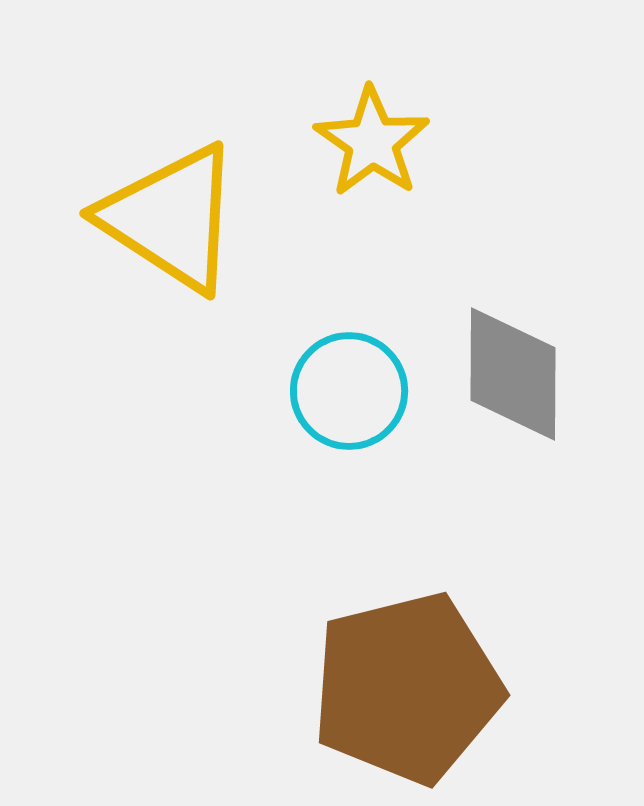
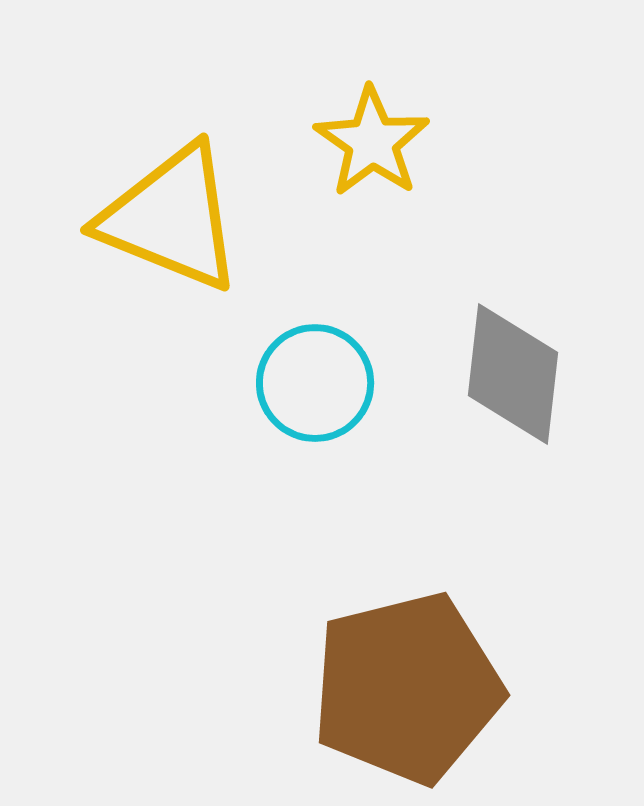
yellow triangle: rotated 11 degrees counterclockwise
gray diamond: rotated 6 degrees clockwise
cyan circle: moved 34 px left, 8 px up
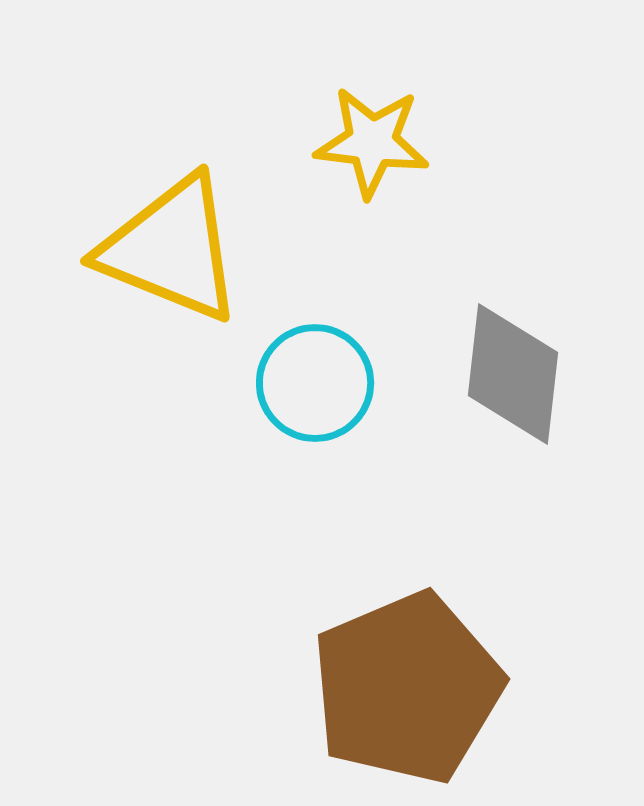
yellow star: rotated 28 degrees counterclockwise
yellow triangle: moved 31 px down
brown pentagon: rotated 9 degrees counterclockwise
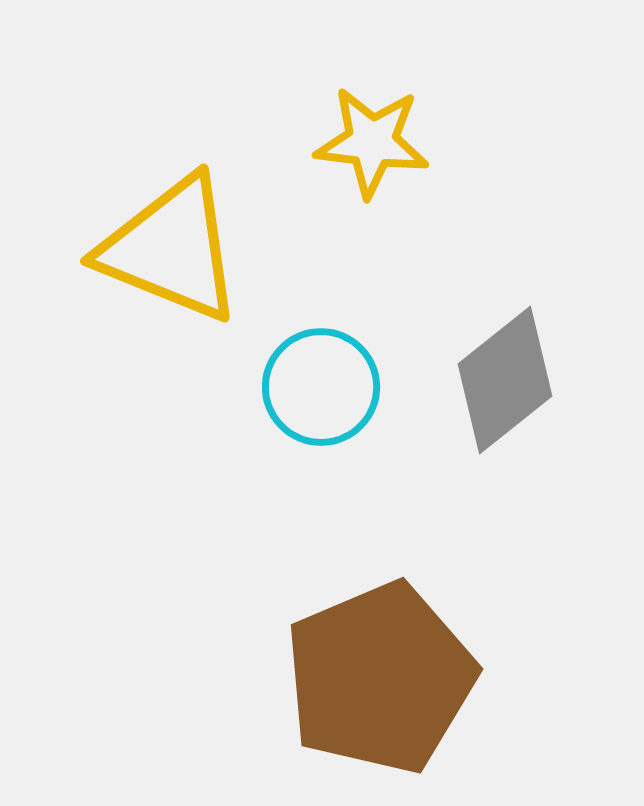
gray diamond: moved 8 px left, 6 px down; rotated 45 degrees clockwise
cyan circle: moved 6 px right, 4 px down
brown pentagon: moved 27 px left, 10 px up
